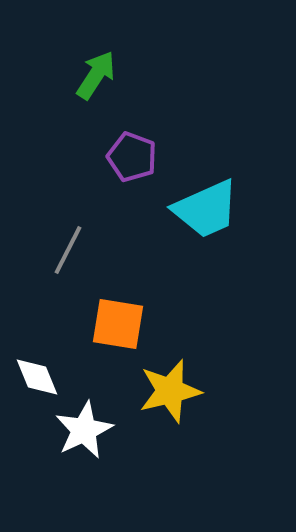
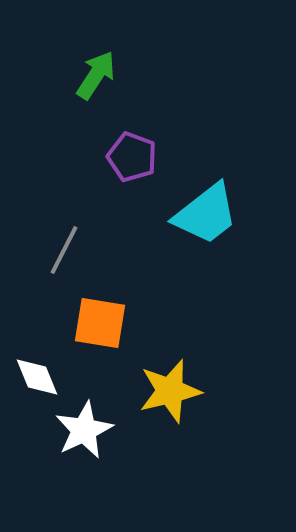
cyan trapezoid: moved 5 px down; rotated 14 degrees counterclockwise
gray line: moved 4 px left
orange square: moved 18 px left, 1 px up
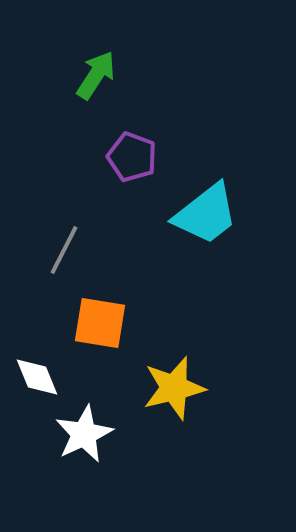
yellow star: moved 4 px right, 3 px up
white star: moved 4 px down
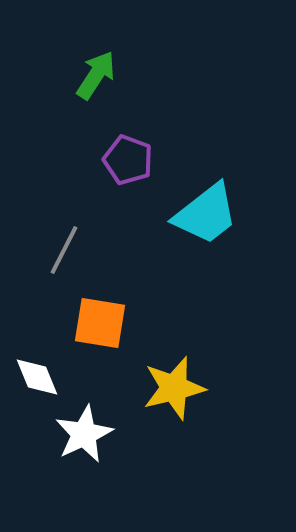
purple pentagon: moved 4 px left, 3 px down
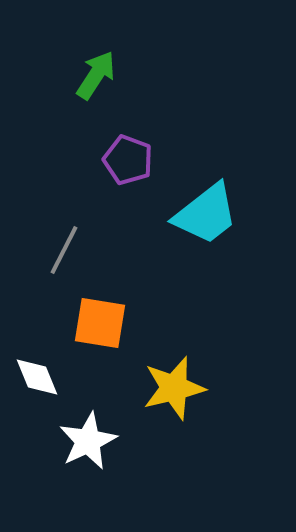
white star: moved 4 px right, 7 px down
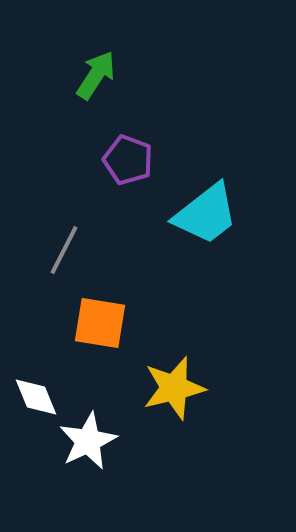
white diamond: moved 1 px left, 20 px down
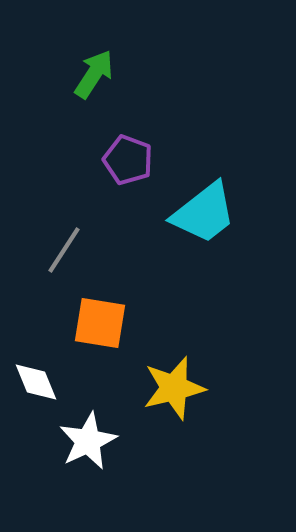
green arrow: moved 2 px left, 1 px up
cyan trapezoid: moved 2 px left, 1 px up
gray line: rotated 6 degrees clockwise
white diamond: moved 15 px up
